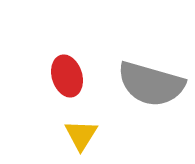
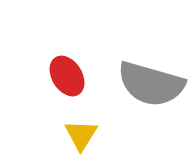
red ellipse: rotated 15 degrees counterclockwise
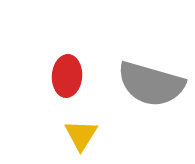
red ellipse: rotated 36 degrees clockwise
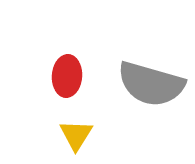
yellow triangle: moved 5 px left
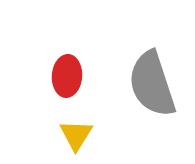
gray semicircle: moved 1 px right; rotated 56 degrees clockwise
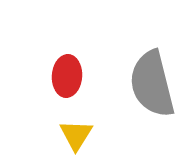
gray semicircle: rotated 4 degrees clockwise
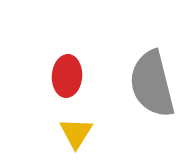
yellow triangle: moved 2 px up
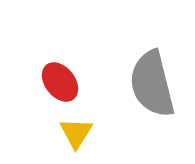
red ellipse: moved 7 px left, 6 px down; rotated 42 degrees counterclockwise
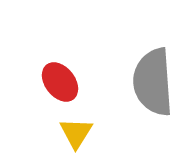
gray semicircle: moved 1 px right, 2 px up; rotated 10 degrees clockwise
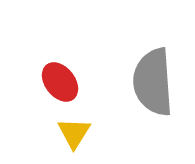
yellow triangle: moved 2 px left
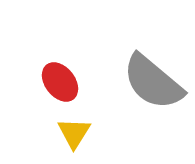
gray semicircle: rotated 46 degrees counterclockwise
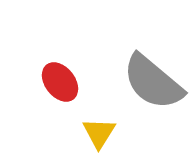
yellow triangle: moved 25 px right
